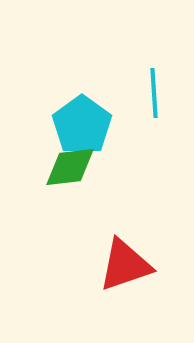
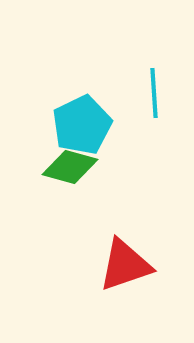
cyan pentagon: rotated 10 degrees clockwise
green diamond: rotated 22 degrees clockwise
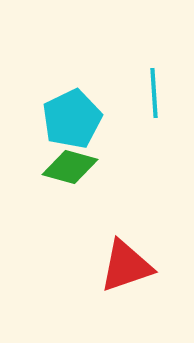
cyan pentagon: moved 10 px left, 6 px up
red triangle: moved 1 px right, 1 px down
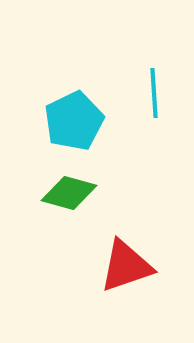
cyan pentagon: moved 2 px right, 2 px down
green diamond: moved 1 px left, 26 px down
